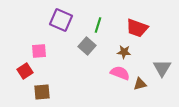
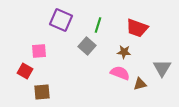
red square: rotated 28 degrees counterclockwise
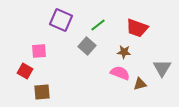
green line: rotated 35 degrees clockwise
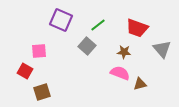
gray triangle: moved 19 px up; rotated 12 degrees counterclockwise
brown square: rotated 12 degrees counterclockwise
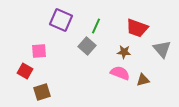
green line: moved 2 px left, 1 px down; rotated 28 degrees counterclockwise
brown triangle: moved 3 px right, 4 px up
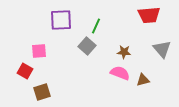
purple square: rotated 25 degrees counterclockwise
red trapezoid: moved 12 px right, 13 px up; rotated 25 degrees counterclockwise
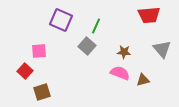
purple square: rotated 25 degrees clockwise
red square: rotated 14 degrees clockwise
